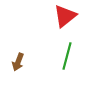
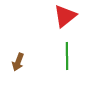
green line: rotated 16 degrees counterclockwise
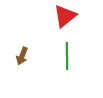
brown arrow: moved 4 px right, 6 px up
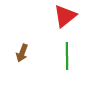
brown arrow: moved 3 px up
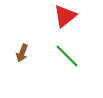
green line: rotated 44 degrees counterclockwise
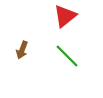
brown arrow: moved 3 px up
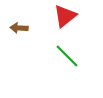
brown arrow: moved 3 px left, 22 px up; rotated 72 degrees clockwise
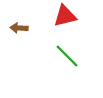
red triangle: rotated 25 degrees clockwise
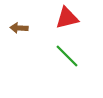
red triangle: moved 2 px right, 2 px down
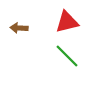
red triangle: moved 4 px down
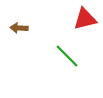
red triangle: moved 18 px right, 3 px up
